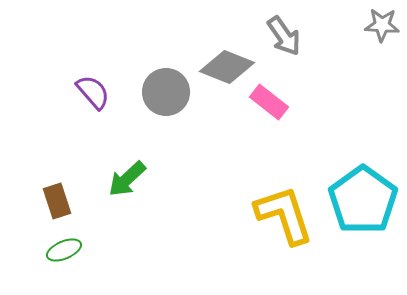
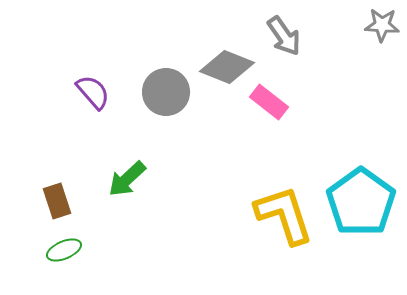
cyan pentagon: moved 2 px left, 2 px down
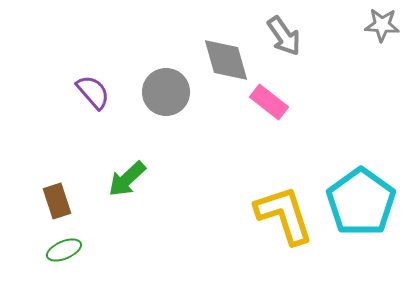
gray diamond: moved 1 px left, 7 px up; rotated 52 degrees clockwise
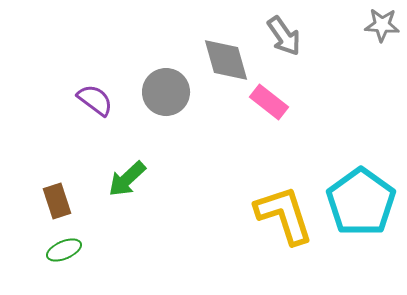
purple semicircle: moved 2 px right, 8 px down; rotated 12 degrees counterclockwise
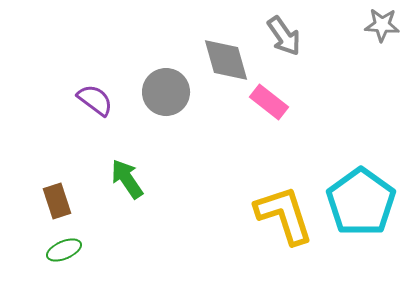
green arrow: rotated 99 degrees clockwise
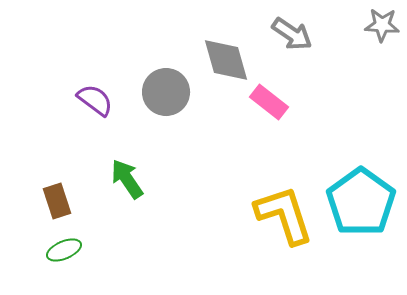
gray arrow: moved 8 px right, 2 px up; rotated 21 degrees counterclockwise
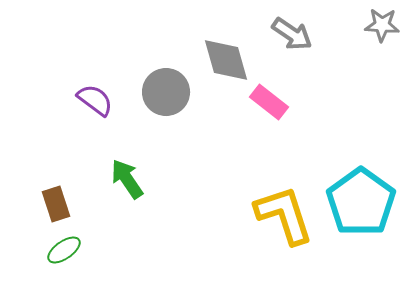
brown rectangle: moved 1 px left, 3 px down
green ellipse: rotated 12 degrees counterclockwise
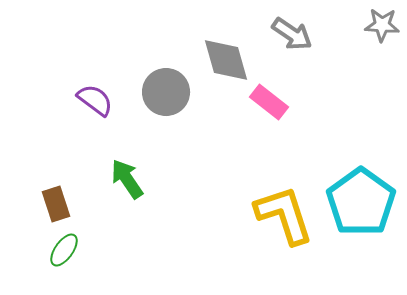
green ellipse: rotated 20 degrees counterclockwise
